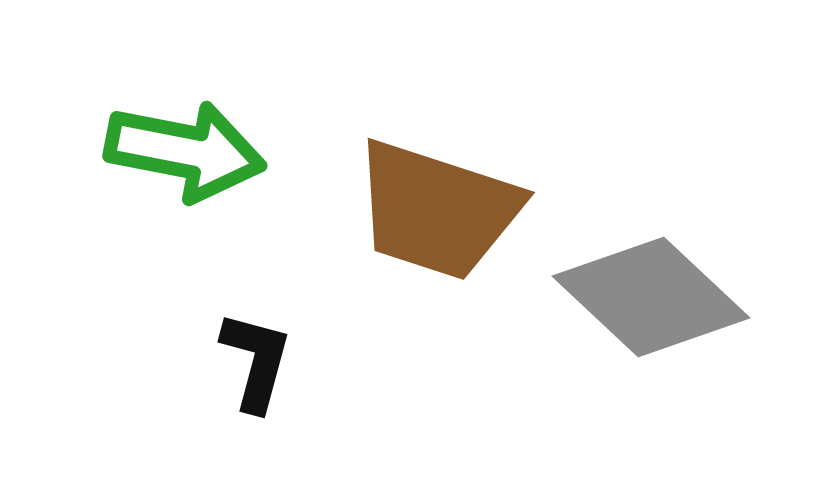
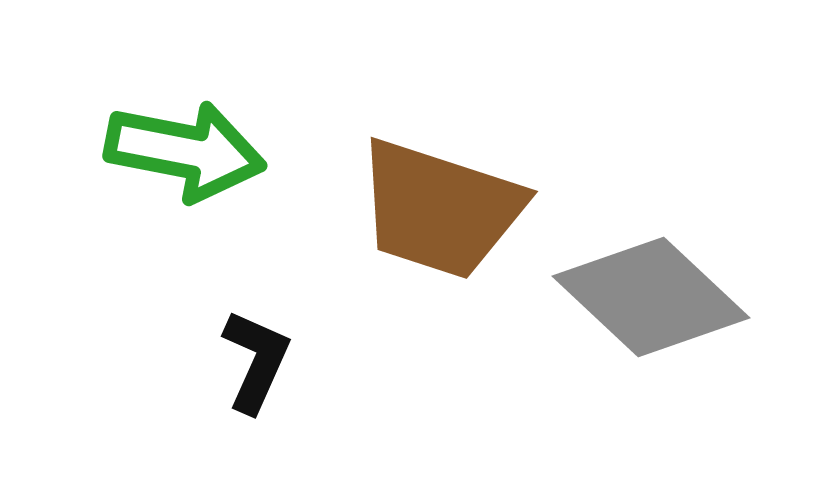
brown trapezoid: moved 3 px right, 1 px up
black L-shape: rotated 9 degrees clockwise
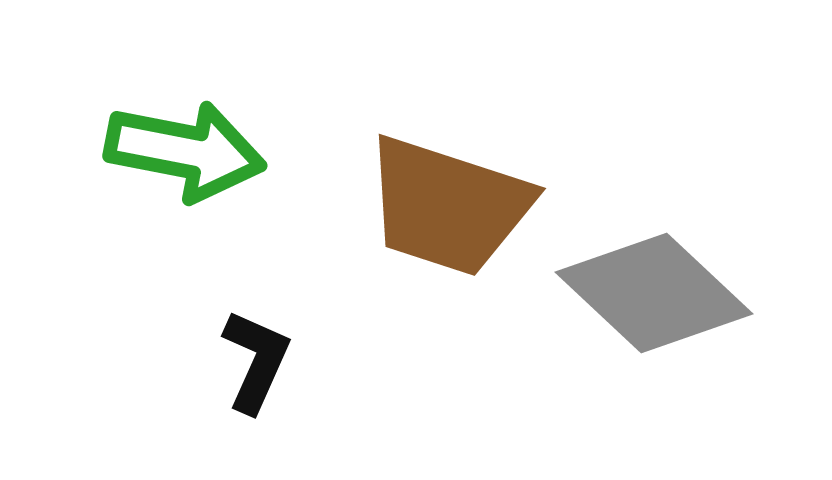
brown trapezoid: moved 8 px right, 3 px up
gray diamond: moved 3 px right, 4 px up
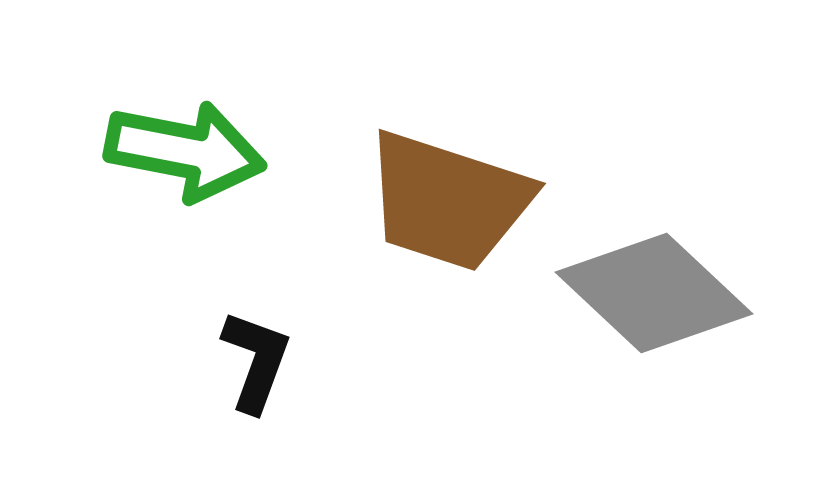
brown trapezoid: moved 5 px up
black L-shape: rotated 4 degrees counterclockwise
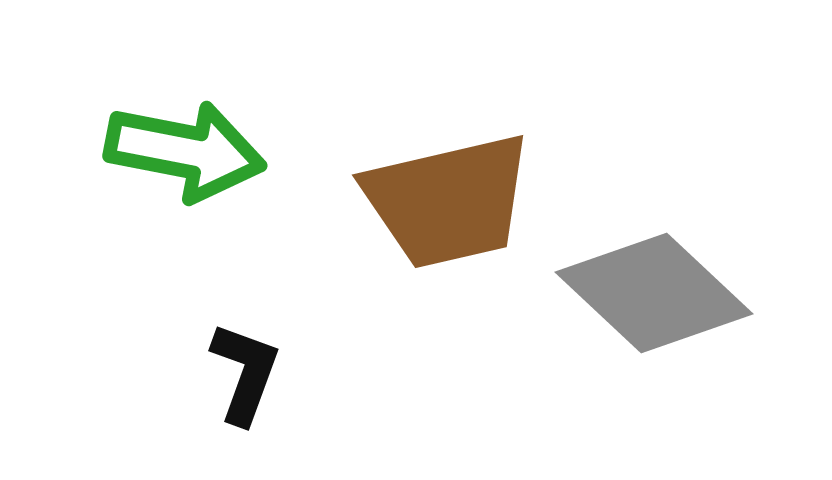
brown trapezoid: rotated 31 degrees counterclockwise
black L-shape: moved 11 px left, 12 px down
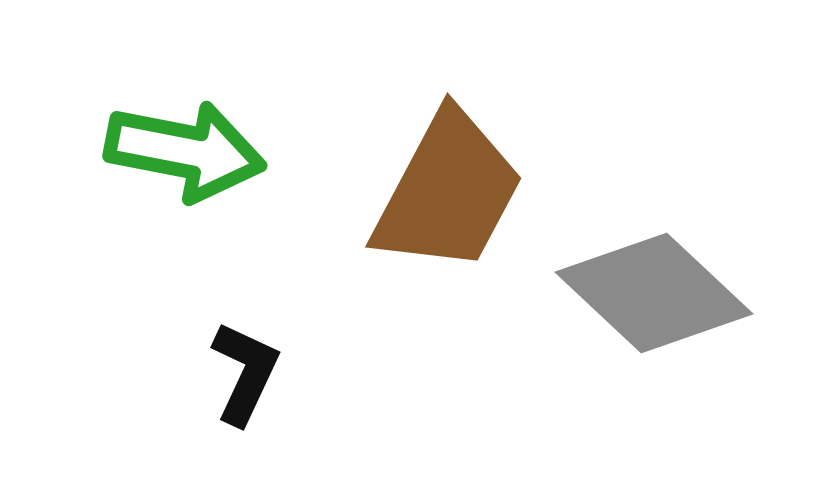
brown trapezoid: moved 9 px up; rotated 49 degrees counterclockwise
black L-shape: rotated 5 degrees clockwise
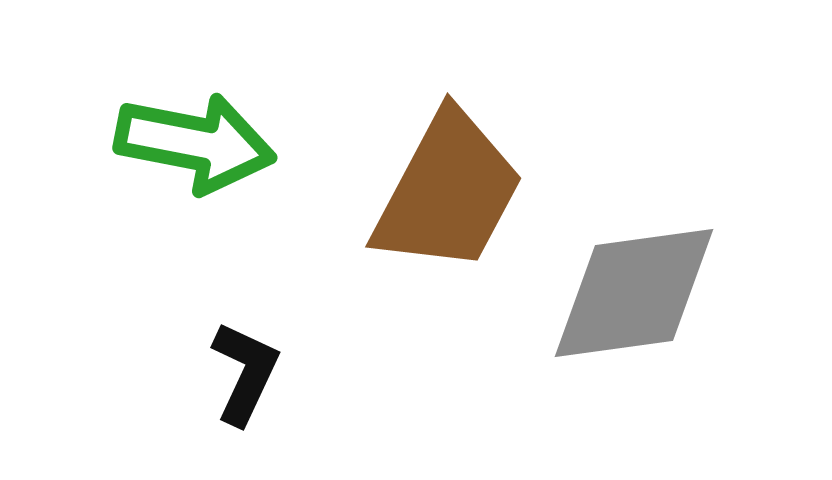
green arrow: moved 10 px right, 8 px up
gray diamond: moved 20 px left; rotated 51 degrees counterclockwise
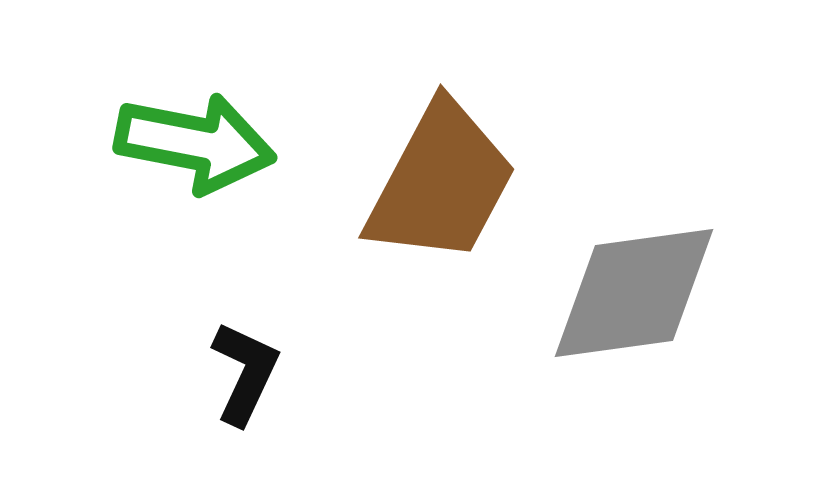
brown trapezoid: moved 7 px left, 9 px up
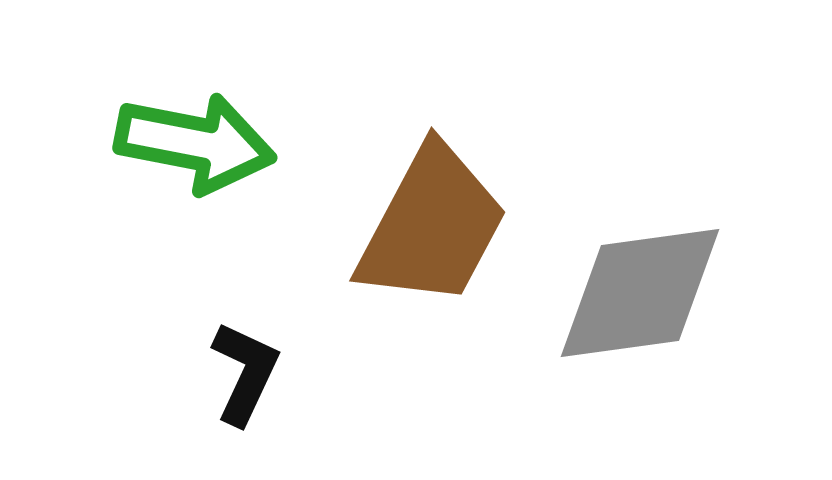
brown trapezoid: moved 9 px left, 43 px down
gray diamond: moved 6 px right
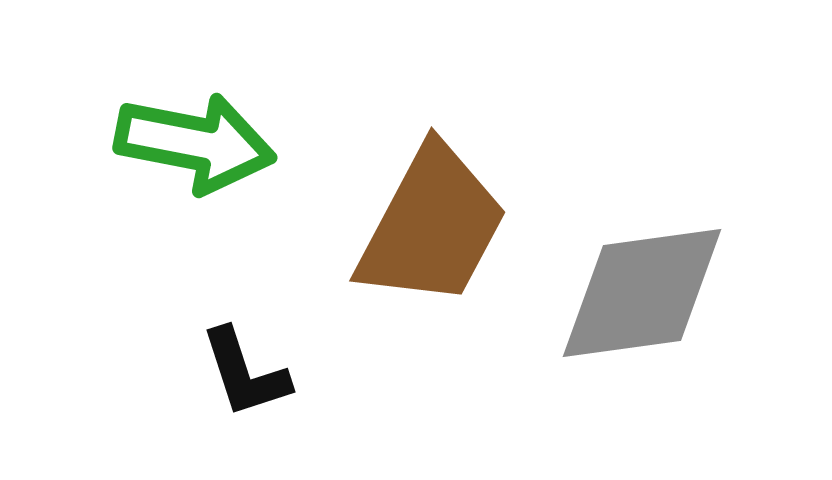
gray diamond: moved 2 px right
black L-shape: rotated 137 degrees clockwise
